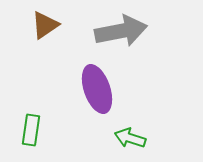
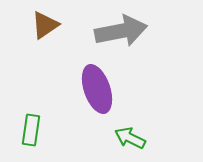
green arrow: rotated 8 degrees clockwise
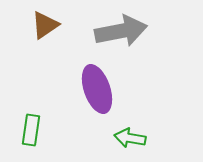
green arrow: rotated 16 degrees counterclockwise
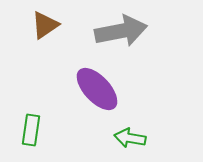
purple ellipse: rotated 24 degrees counterclockwise
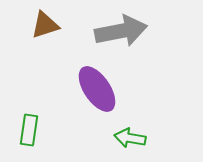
brown triangle: rotated 16 degrees clockwise
purple ellipse: rotated 9 degrees clockwise
green rectangle: moved 2 px left
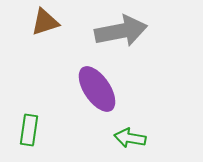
brown triangle: moved 3 px up
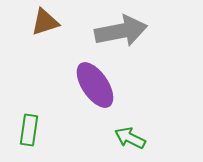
purple ellipse: moved 2 px left, 4 px up
green arrow: rotated 16 degrees clockwise
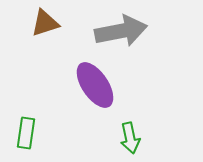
brown triangle: moved 1 px down
green rectangle: moved 3 px left, 3 px down
green arrow: rotated 128 degrees counterclockwise
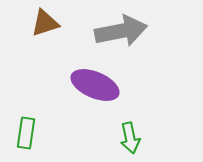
purple ellipse: rotated 33 degrees counterclockwise
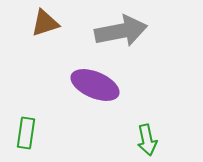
green arrow: moved 17 px right, 2 px down
